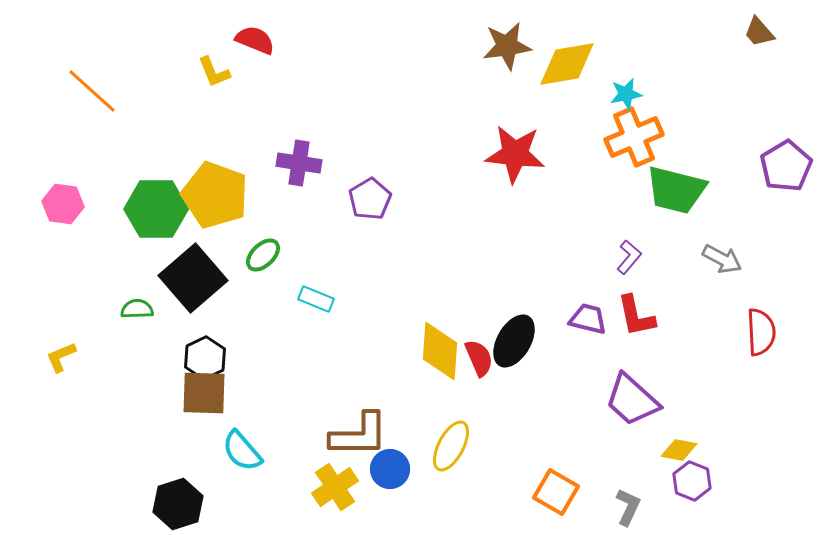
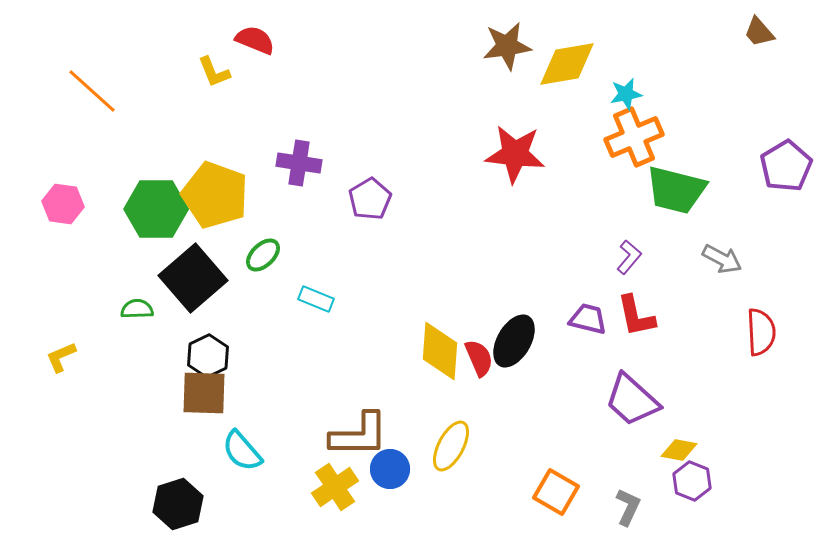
black hexagon at (205, 358): moved 3 px right, 2 px up
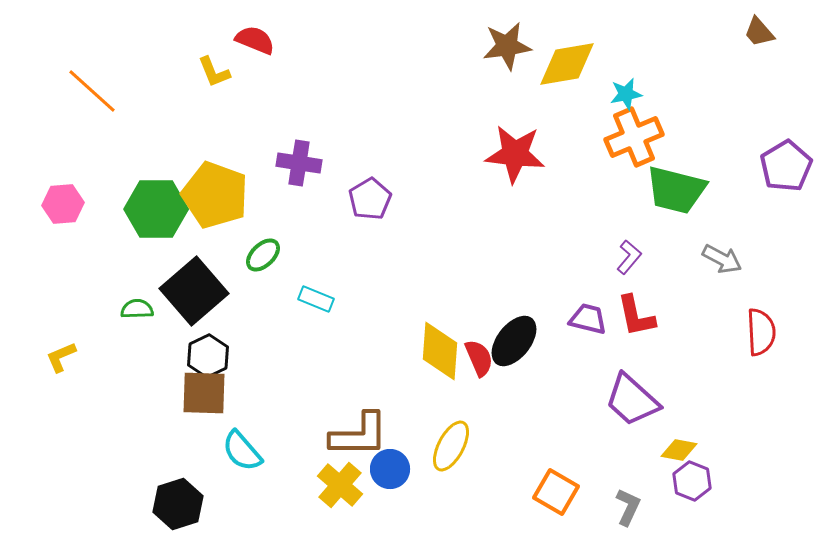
pink hexagon at (63, 204): rotated 12 degrees counterclockwise
black square at (193, 278): moved 1 px right, 13 px down
black ellipse at (514, 341): rotated 8 degrees clockwise
yellow cross at (335, 487): moved 5 px right, 2 px up; rotated 15 degrees counterclockwise
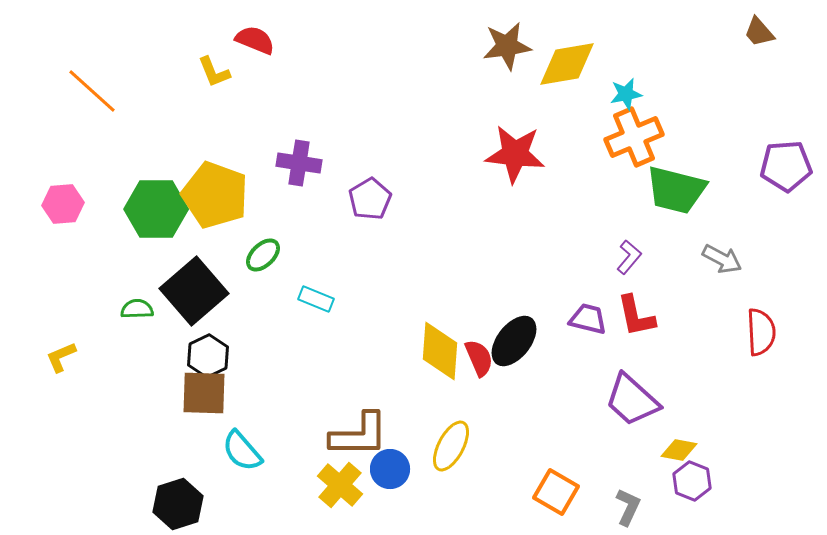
purple pentagon at (786, 166): rotated 27 degrees clockwise
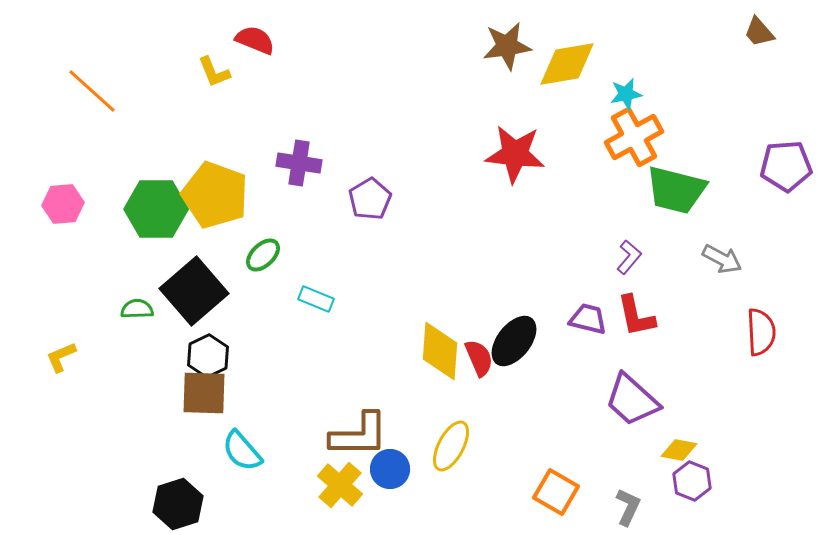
orange cross at (634, 137): rotated 6 degrees counterclockwise
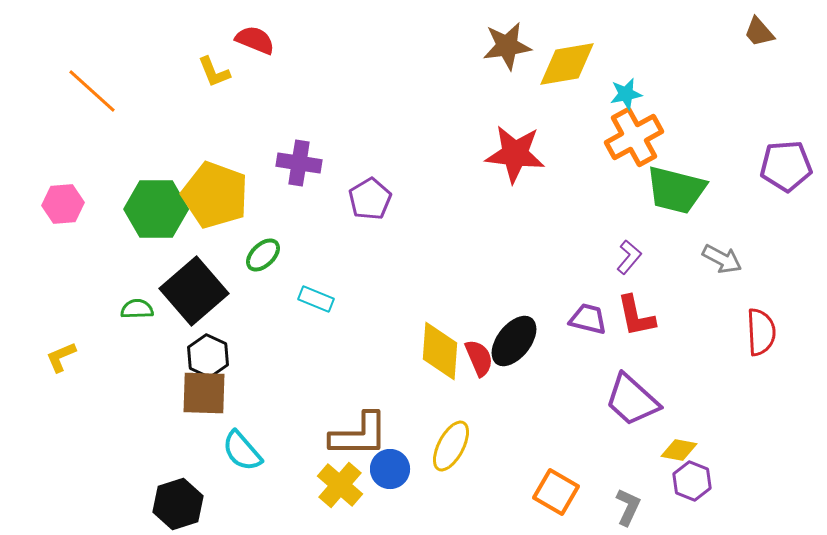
black hexagon at (208, 356): rotated 9 degrees counterclockwise
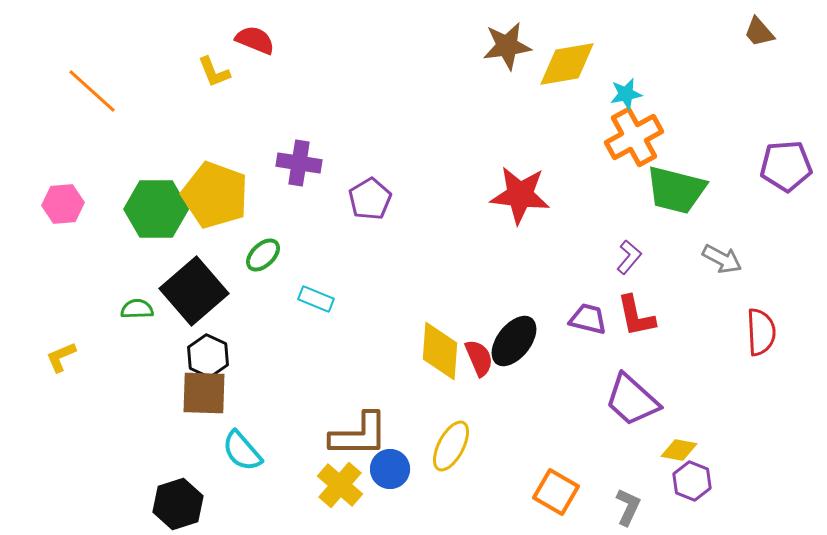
red star at (515, 154): moved 5 px right, 41 px down
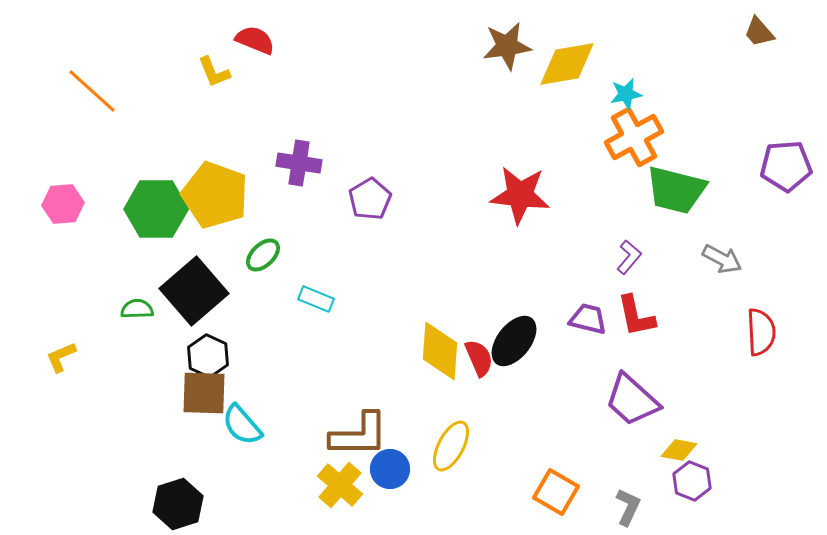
cyan semicircle at (242, 451): moved 26 px up
